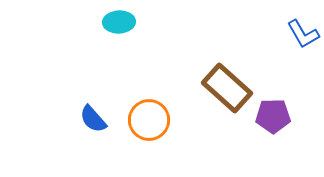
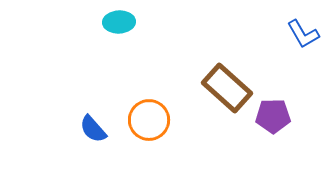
blue semicircle: moved 10 px down
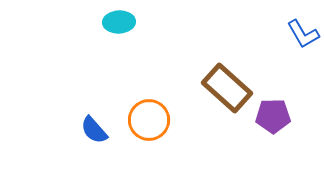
blue semicircle: moved 1 px right, 1 px down
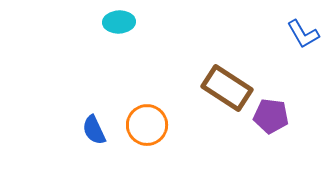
brown rectangle: rotated 9 degrees counterclockwise
purple pentagon: moved 2 px left; rotated 8 degrees clockwise
orange circle: moved 2 px left, 5 px down
blue semicircle: rotated 16 degrees clockwise
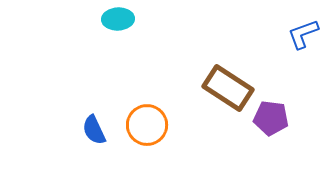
cyan ellipse: moved 1 px left, 3 px up
blue L-shape: rotated 100 degrees clockwise
brown rectangle: moved 1 px right
purple pentagon: moved 2 px down
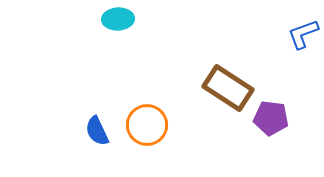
blue semicircle: moved 3 px right, 1 px down
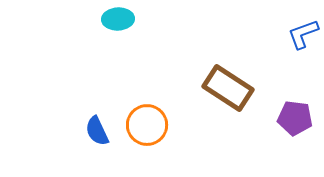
purple pentagon: moved 24 px right
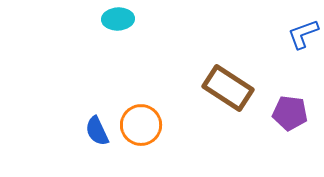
purple pentagon: moved 5 px left, 5 px up
orange circle: moved 6 px left
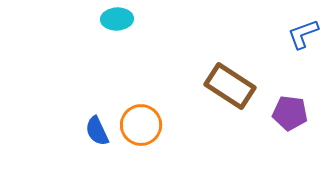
cyan ellipse: moved 1 px left
brown rectangle: moved 2 px right, 2 px up
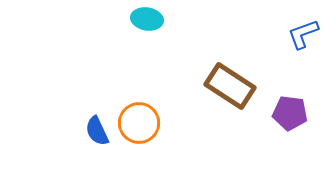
cyan ellipse: moved 30 px right; rotated 12 degrees clockwise
orange circle: moved 2 px left, 2 px up
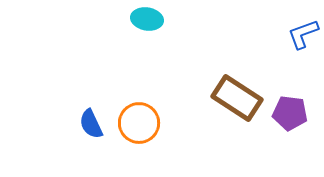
brown rectangle: moved 7 px right, 12 px down
blue semicircle: moved 6 px left, 7 px up
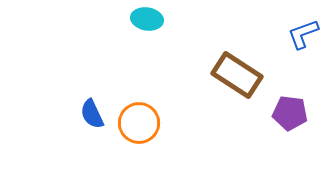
brown rectangle: moved 23 px up
blue semicircle: moved 1 px right, 10 px up
